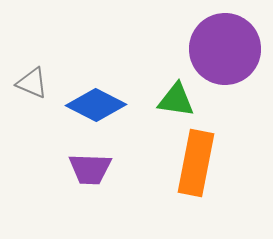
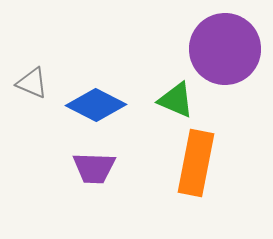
green triangle: rotated 15 degrees clockwise
purple trapezoid: moved 4 px right, 1 px up
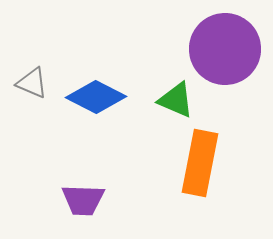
blue diamond: moved 8 px up
orange rectangle: moved 4 px right
purple trapezoid: moved 11 px left, 32 px down
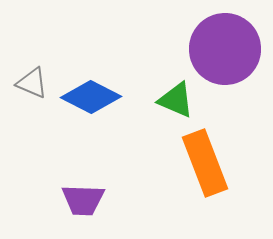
blue diamond: moved 5 px left
orange rectangle: moved 5 px right; rotated 32 degrees counterclockwise
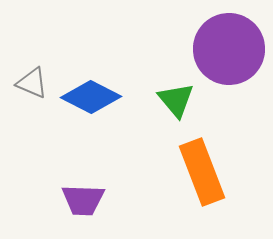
purple circle: moved 4 px right
green triangle: rotated 27 degrees clockwise
orange rectangle: moved 3 px left, 9 px down
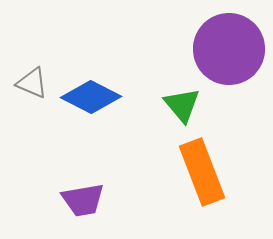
green triangle: moved 6 px right, 5 px down
purple trapezoid: rotated 12 degrees counterclockwise
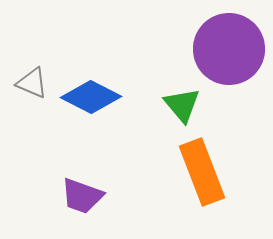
purple trapezoid: moved 1 px left, 4 px up; rotated 30 degrees clockwise
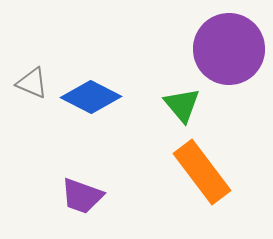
orange rectangle: rotated 16 degrees counterclockwise
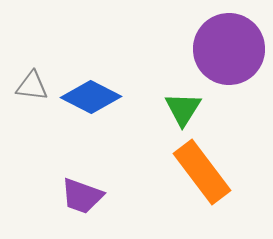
gray triangle: moved 3 px down; rotated 16 degrees counterclockwise
green triangle: moved 1 px right, 4 px down; rotated 12 degrees clockwise
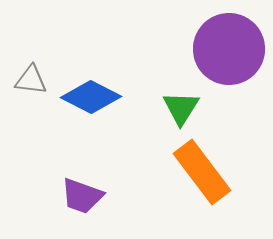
gray triangle: moved 1 px left, 6 px up
green triangle: moved 2 px left, 1 px up
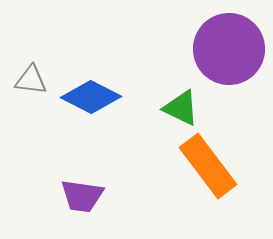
green triangle: rotated 36 degrees counterclockwise
orange rectangle: moved 6 px right, 6 px up
purple trapezoid: rotated 12 degrees counterclockwise
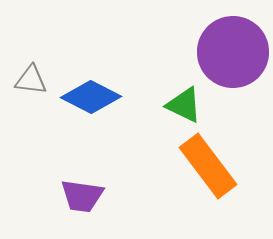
purple circle: moved 4 px right, 3 px down
green triangle: moved 3 px right, 3 px up
